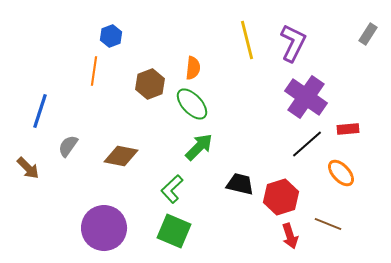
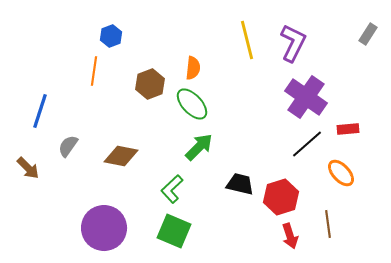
brown line: rotated 60 degrees clockwise
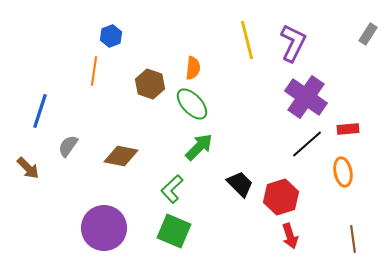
brown hexagon: rotated 20 degrees counterclockwise
orange ellipse: moved 2 px right, 1 px up; rotated 32 degrees clockwise
black trapezoid: rotated 32 degrees clockwise
brown line: moved 25 px right, 15 px down
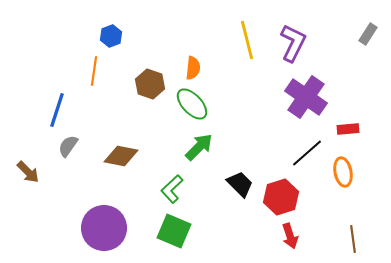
blue line: moved 17 px right, 1 px up
black line: moved 9 px down
brown arrow: moved 4 px down
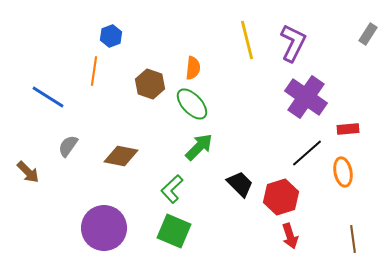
blue line: moved 9 px left, 13 px up; rotated 76 degrees counterclockwise
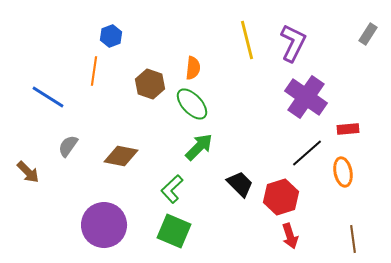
purple circle: moved 3 px up
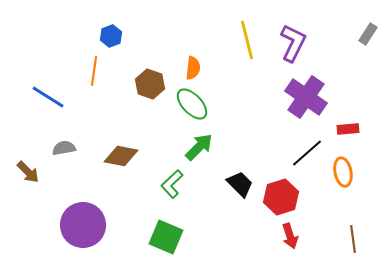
gray semicircle: moved 4 px left, 2 px down; rotated 45 degrees clockwise
green L-shape: moved 5 px up
purple circle: moved 21 px left
green square: moved 8 px left, 6 px down
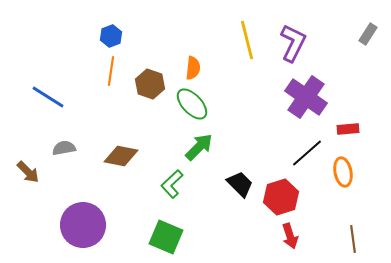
orange line: moved 17 px right
